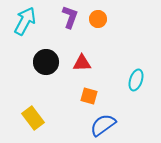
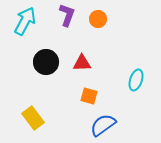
purple L-shape: moved 3 px left, 2 px up
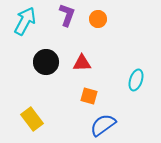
yellow rectangle: moved 1 px left, 1 px down
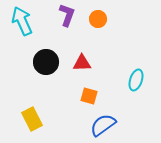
cyan arrow: moved 3 px left; rotated 52 degrees counterclockwise
yellow rectangle: rotated 10 degrees clockwise
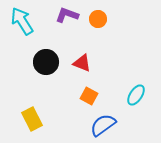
purple L-shape: rotated 90 degrees counterclockwise
cyan arrow: rotated 8 degrees counterclockwise
red triangle: rotated 24 degrees clockwise
cyan ellipse: moved 15 px down; rotated 15 degrees clockwise
orange square: rotated 12 degrees clockwise
